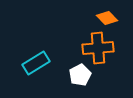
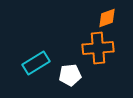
orange diamond: rotated 65 degrees counterclockwise
white pentagon: moved 10 px left; rotated 20 degrees clockwise
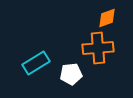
white pentagon: moved 1 px right, 1 px up
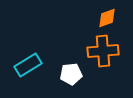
orange cross: moved 5 px right, 3 px down
cyan rectangle: moved 8 px left, 2 px down
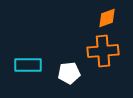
cyan rectangle: rotated 32 degrees clockwise
white pentagon: moved 2 px left, 1 px up
